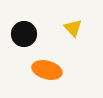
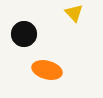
yellow triangle: moved 1 px right, 15 px up
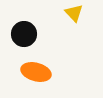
orange ellipse: moved 11 px left, 2 px down
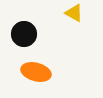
yellow triangle: rotated 18 degrees counterclockwise
